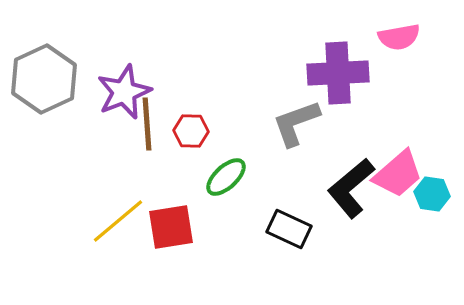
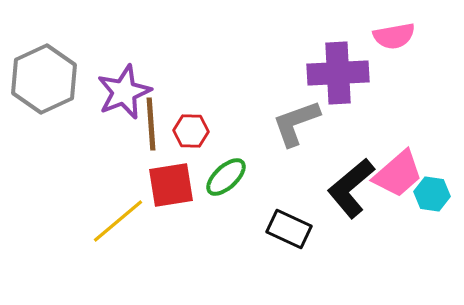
pink semicircle: moved 5 px left, 1 px up
brown line: moved 4 px right
red square: moved 42 px up
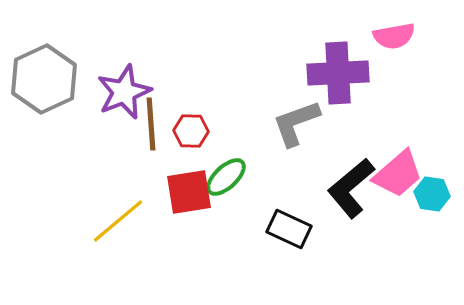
red square: moved 18 px right, 7 px down
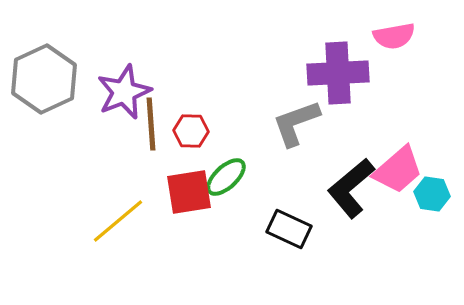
pink trapezoid: moved 4 px up
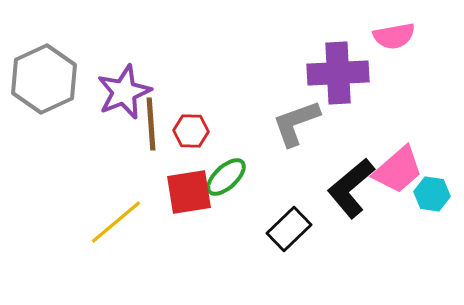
yellow line: moved 2 px left, 1 px down
black rectangle: rotated 69 degrees counterclockwise
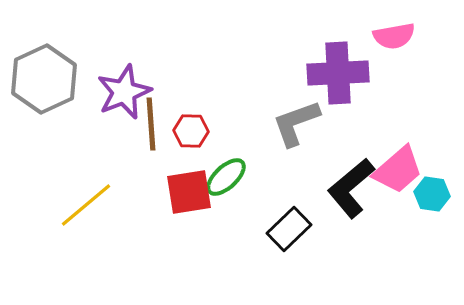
yellow line: moved 30 px left, 17 px up
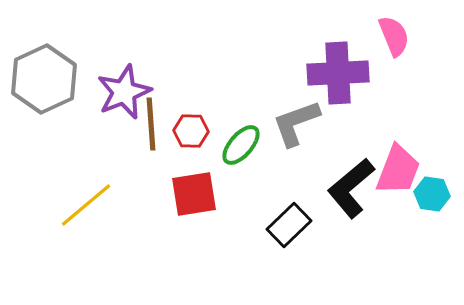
pink semicircle: rotated 102 degrees counterclockwise
pink trapezoid: rotated 28 degrees counterclockwise
green ellipse: moved 15 px right, 32 px up; rotated 6 degrees counterclockwise
red square: moved 5 px right, 2 px down
black rectangle: moved 4 px up
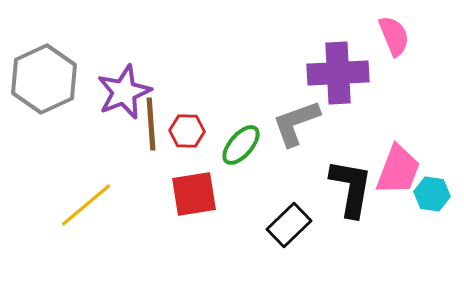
red hexagon: moved 4 px left
black L-shape: rotated 140 degrees clockwise
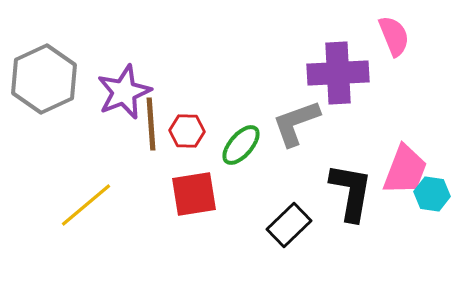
pink trapezoid: moved 7 px right
black L-shape: moved 4 px down
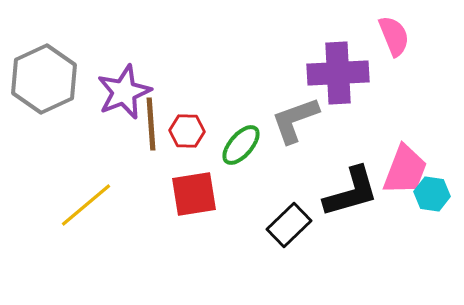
gray L-shape: moved 1 px left, 3 px up
black L-shape: rotated 64 degrees clockwise
